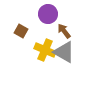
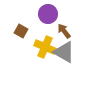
yellow cross: moved 3 px up
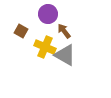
gray triangle: moved 1 px right, 3 px down
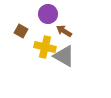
brown arrow: rotated 21 degrees counterclockwise
yellow cross: rotated 10 degrees counterclockwise
gray triangle: moved 1 px left, 1 px down
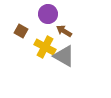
yellow cross: rotated 15 degrees clockwise
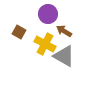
brown square: moved 2 px left, 1 px down
yellow cross: moved 3 px up
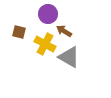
brown square: rotated 16 degrees counterclockwise
gray triangle: moved 5 px right, 1 px down
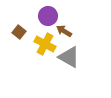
purple circle: moved 2 px down
brown square: rotated 24 degrees clockwise
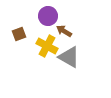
brown square: moved 2 px down; rotated 32 degrees clockwise
yellow cross: moved 2 px right, 2 px down
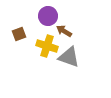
yellow cross: rotated 10 degrees counterclockwise
gray triangle: rotated 10 degrees counterclockwise
